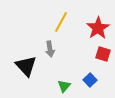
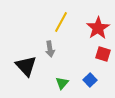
green triangle: moved 2 px left, 3 px up
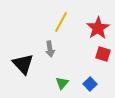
black triangle: moved 3 px left, 2 px up
blue square: moved 4 px down
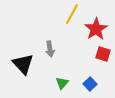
yellow line: moved 11 px right, 8 px up
red star: moved 2 px left, 1 px down
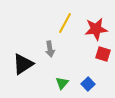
yellow line: moved 7 px left, 9 px down
red star: rotated 25 degrees clockwise
black triangle: rotated 40 degrees clockwise
blue square: moved 2 px left
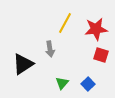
red square: moved 2 px left, 1 px down
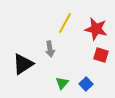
red star: rotated 20 degrees clockwise
blue square: moved 2 px left
